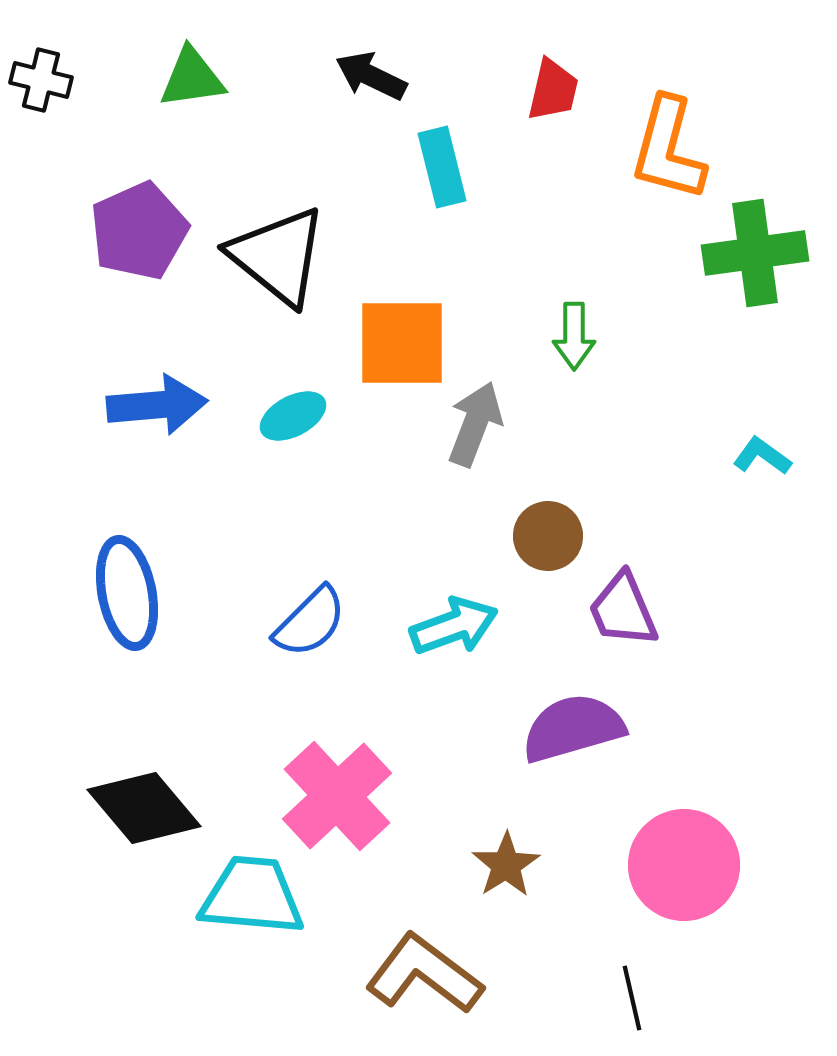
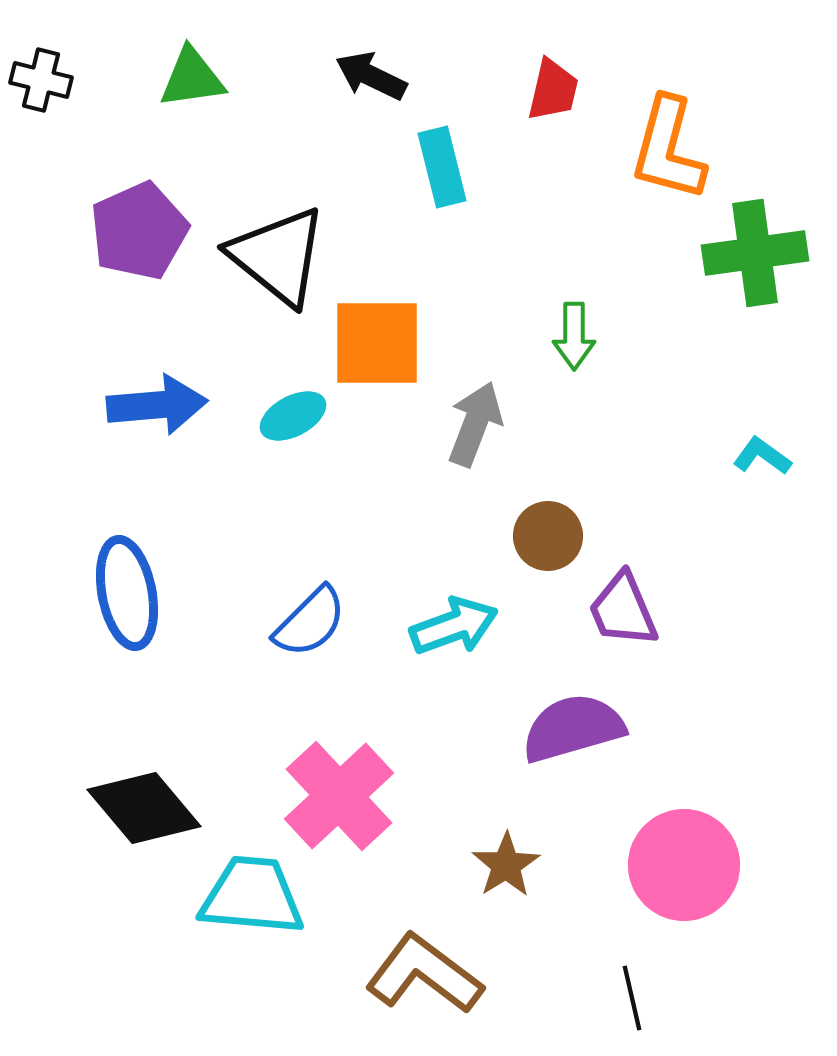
orange square: moved 25 px left
pink cross: moved 2 px right
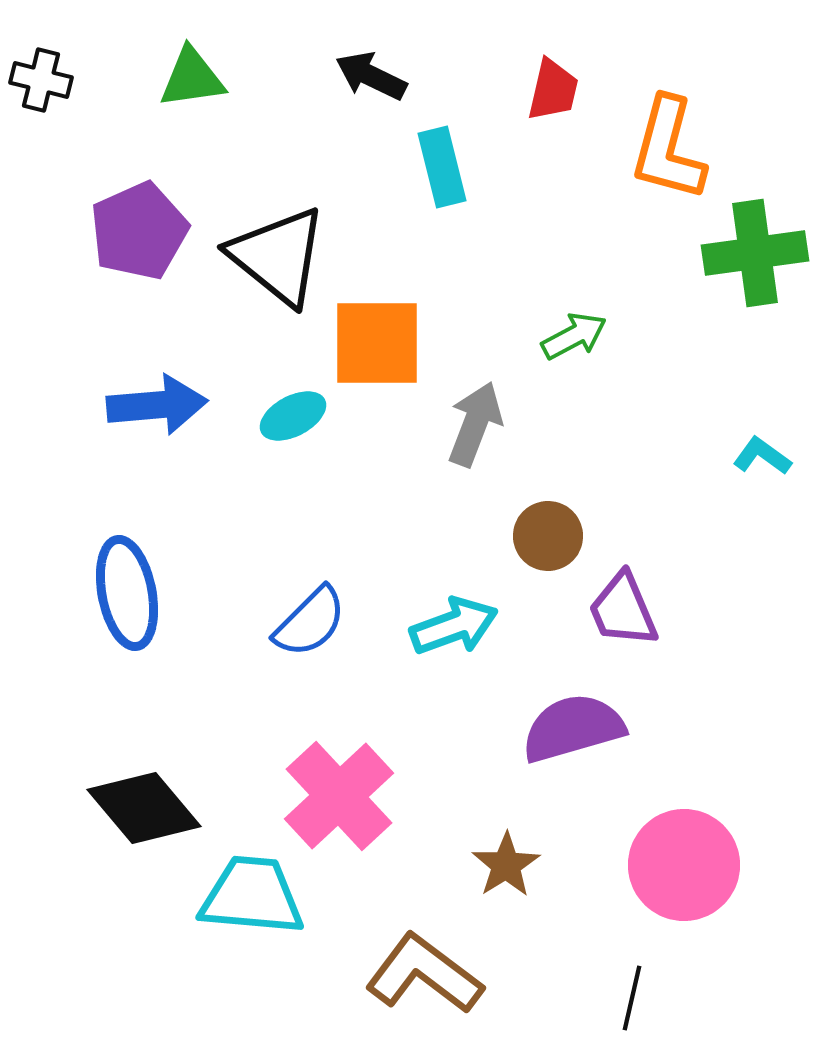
green arrow: rotated 118 degrees counterclockwise
black line: rotated 26 degrees clockwise
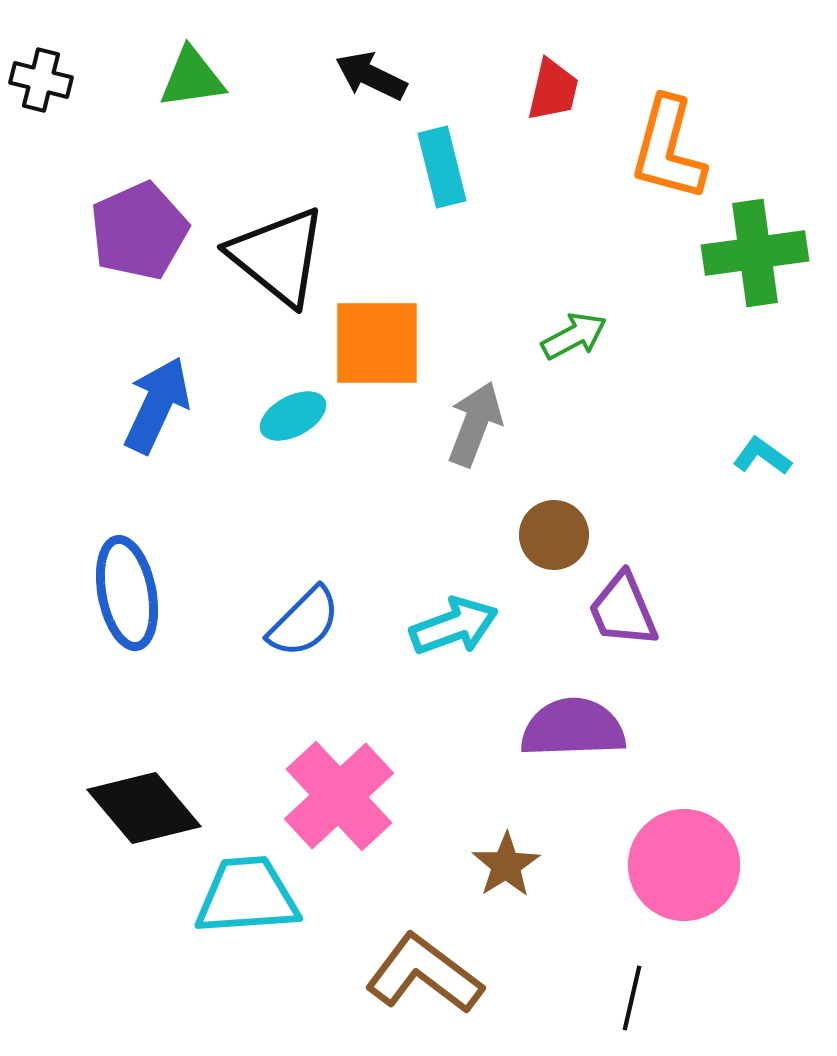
blue arrow: rotated 60 degrees counterclockwise
brown circle: moved 6 px right, 1 px up
blue semicircle: moved 6 px left
purple semicircle: rotated 14 degrees clockwise
cyan trapezoid: moved 5 px left; rotated 9 degrees counterclockwise
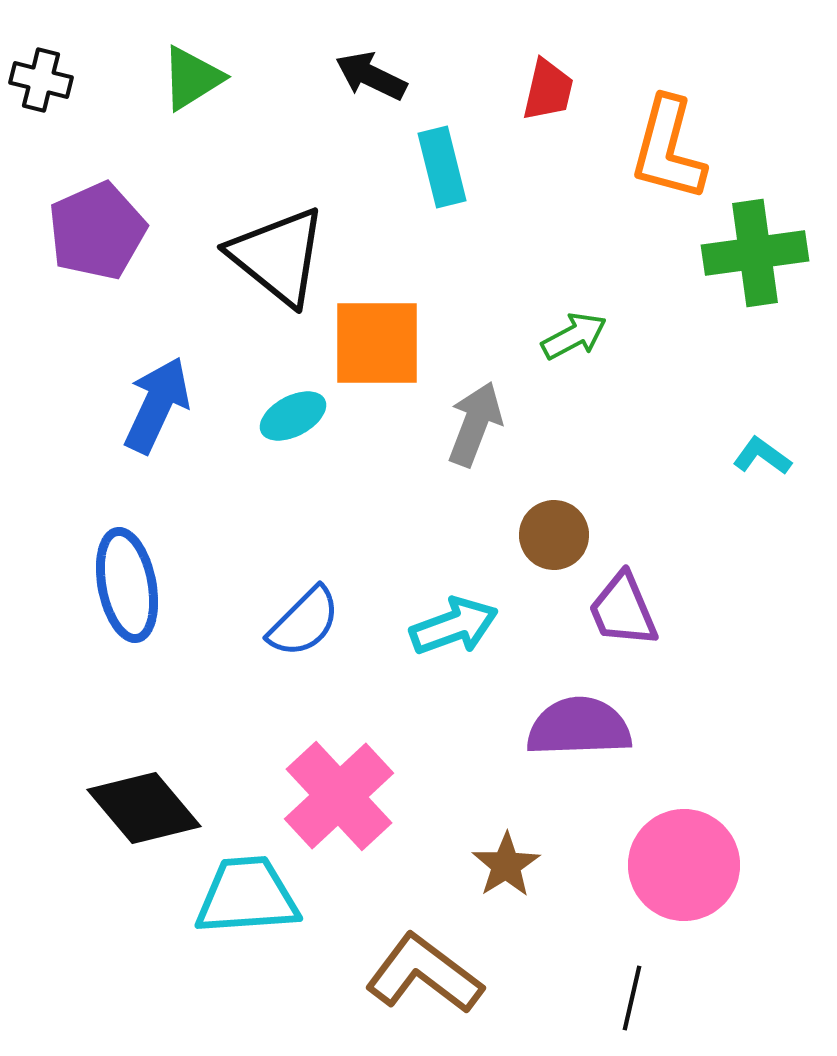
green triangle: rotated 24 degrees counterclockwise
red trapezoid: moved 5 px left
purple pentagon: moved 42 px left
blue ellipse: moved 8 px up
purple semicircle: moved 6 px right, 1 px up
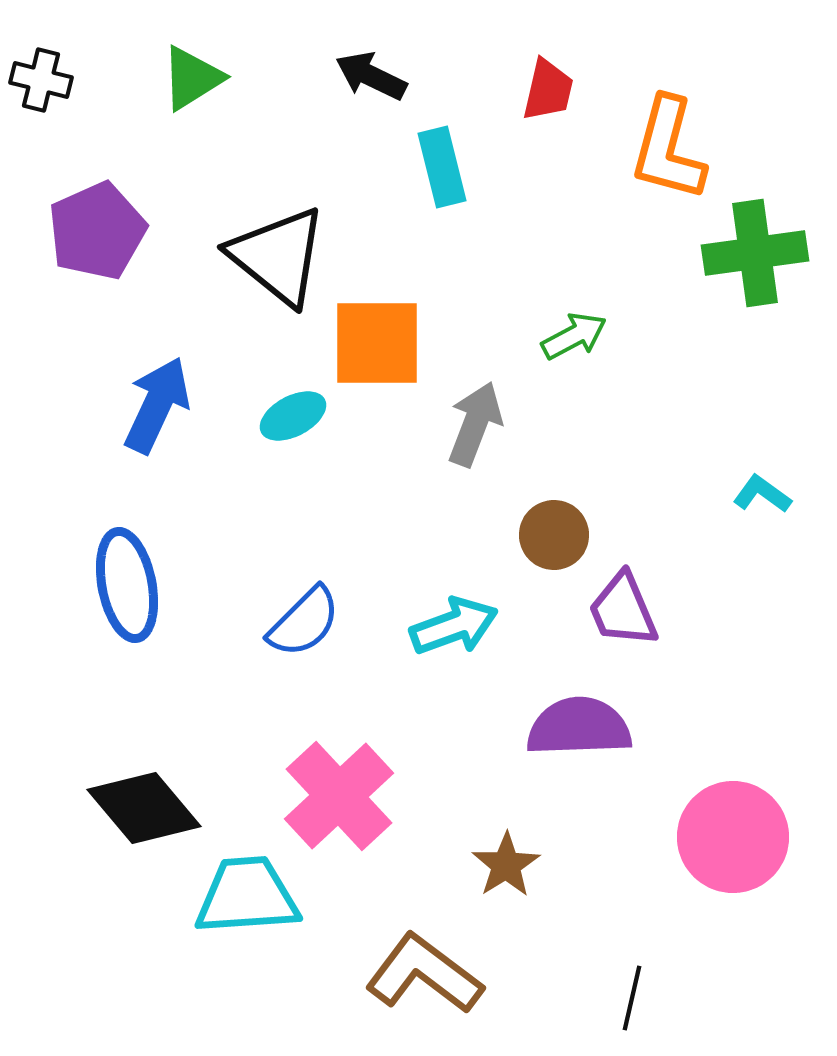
cyan L-shape: moved 38 px down
pink circle: moved 49 px right, 28 px up
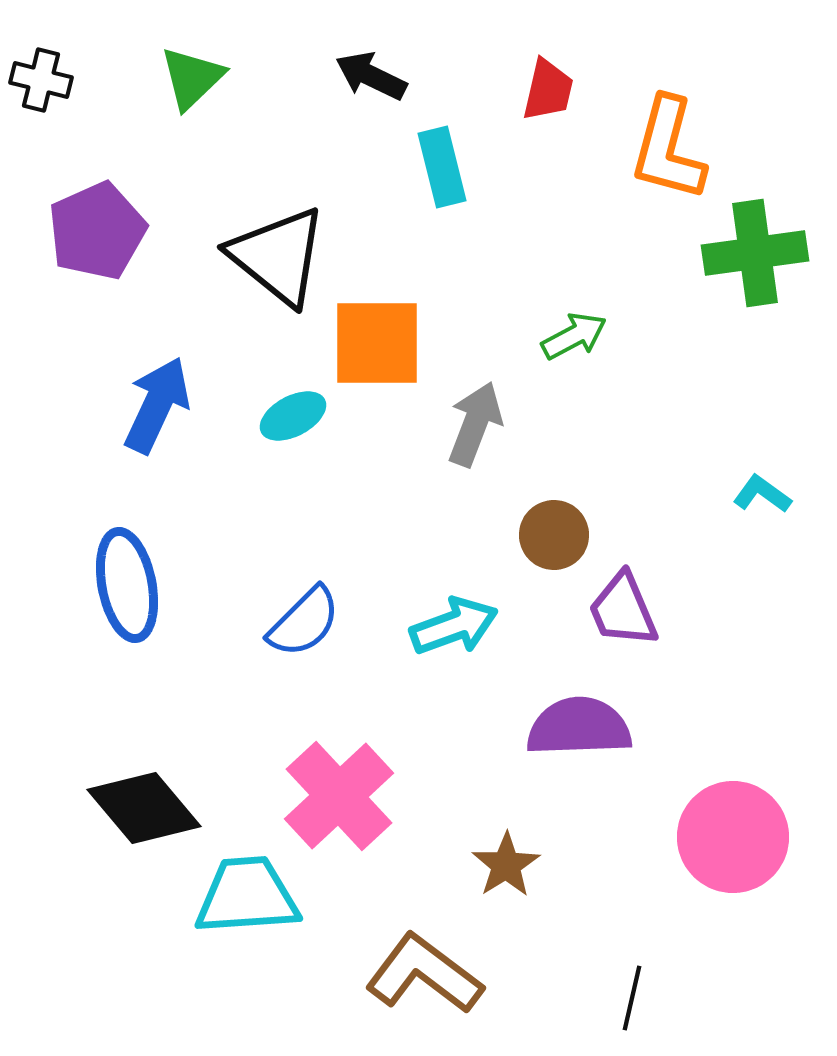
green triangle: rotated 12 degrees counterclockwise
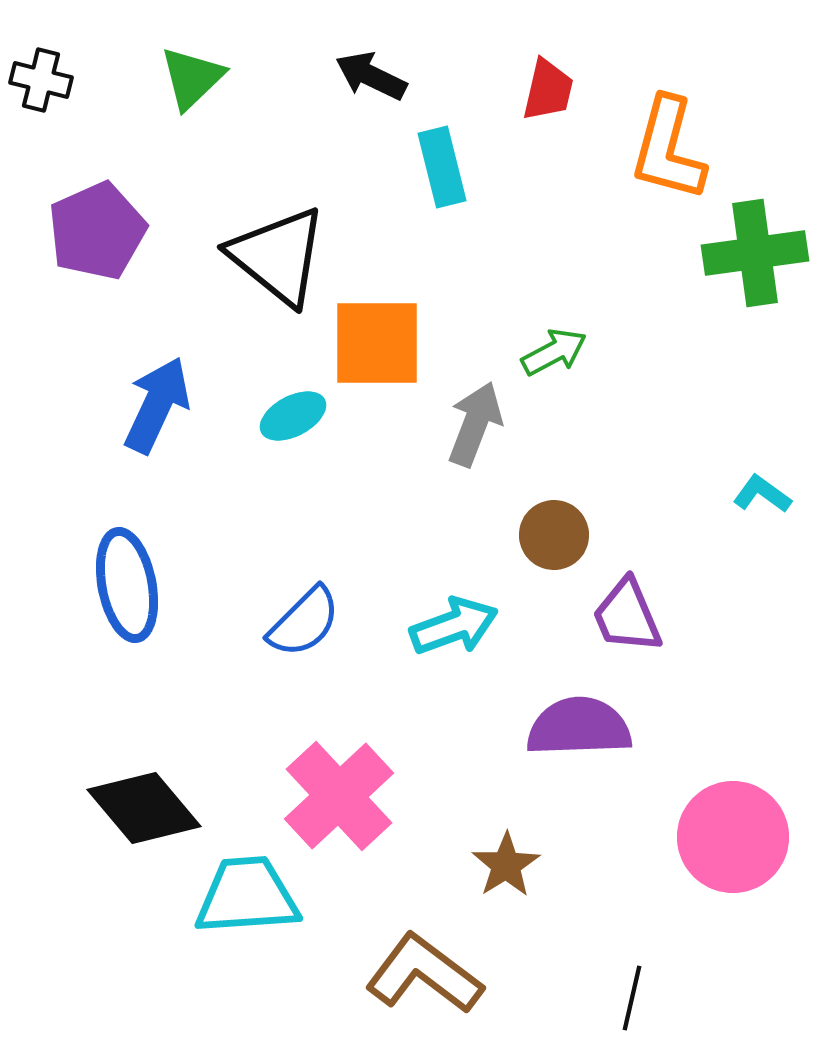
green arrow: moved 20 px left, 16 px down
purple trapezoid: moved 4 px right, 6 px down
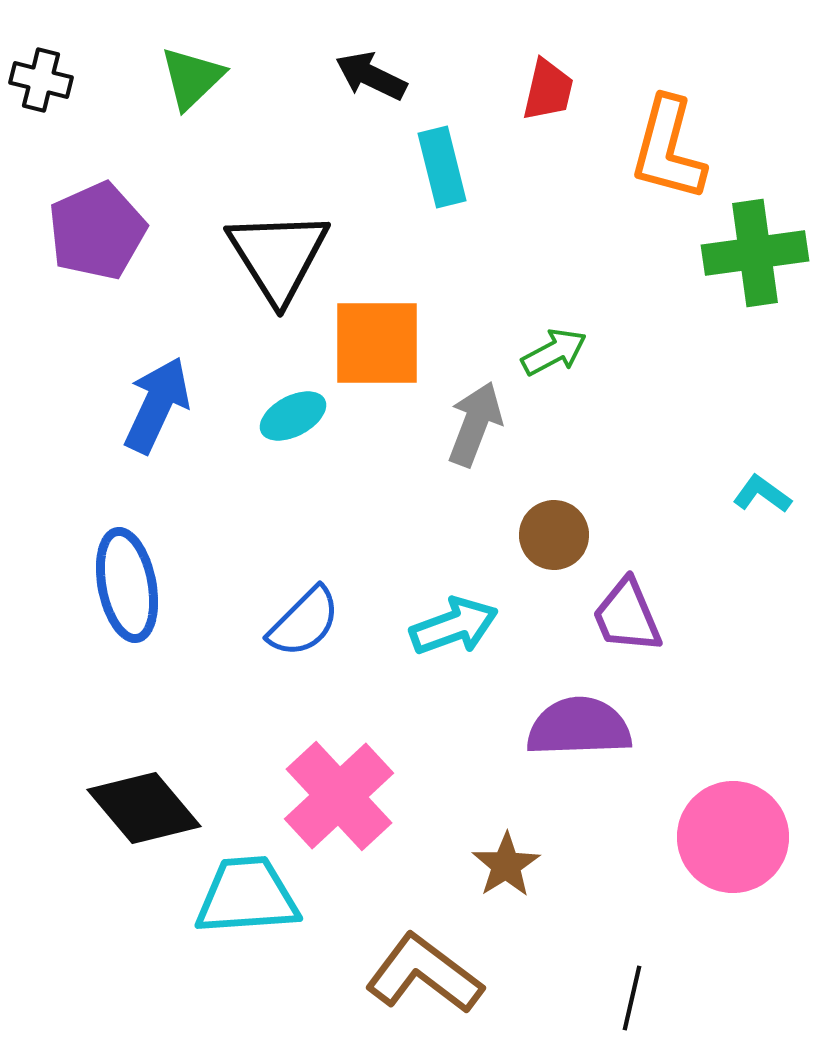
black triangle: rotated 19 degrees clockwise
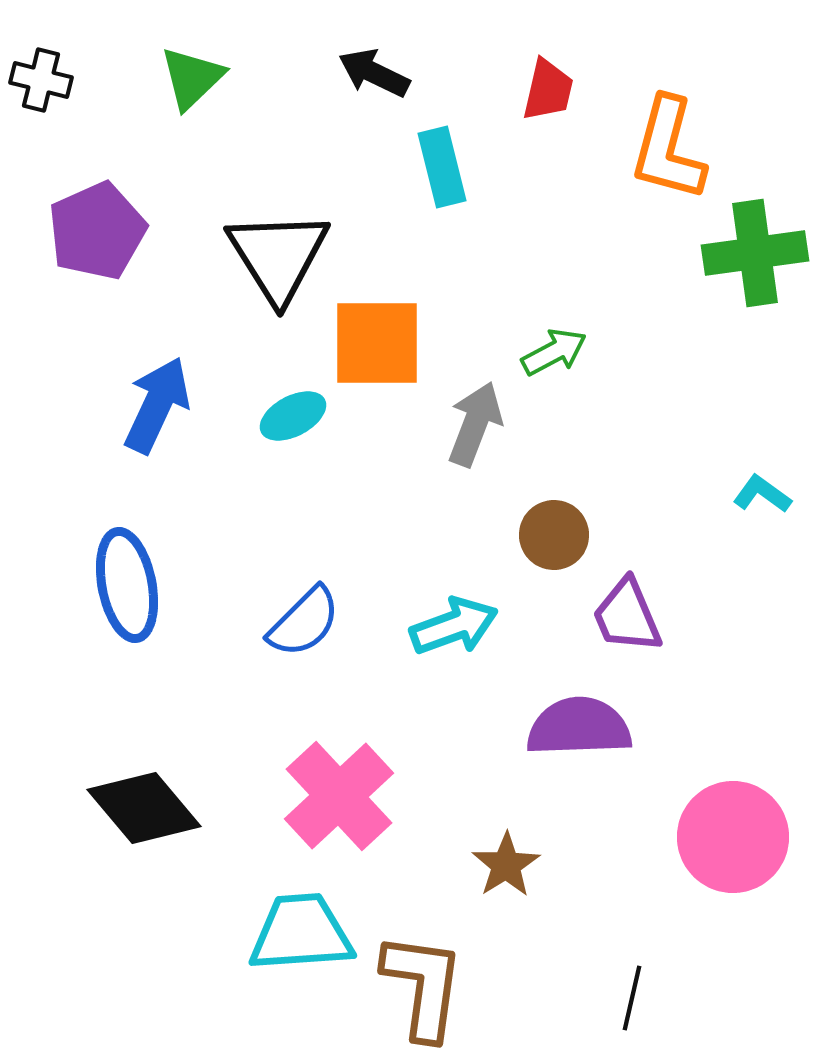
black arrow: moved 3 px right, 3 px up
cyan trapezoid: moved 54 px right, 37 px down
brown L-shape: moved 1 px left, 12 px down; rotated 61 degrees clockwise
